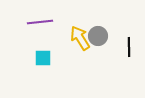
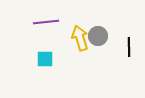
purple line: moved 6 px right
yellow arrow: rotated 15 degrees clockwise
cyan square: moved 2 px right, 1 px down
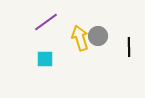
purple line: rotated 30 degrees counterclockwise
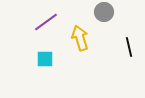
gray circle: moved 6 px right, 24 px up
black line: rotated 12 degrees counterclockwise
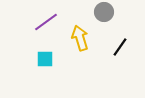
black line: moved 9 px left; rotated 48 degrees clockwise
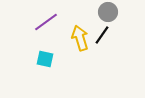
gray circle: moved 4 px right
black line: moved 18 px left, 12 px up
cyan square: rotated 12 degrees clockwise
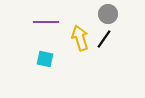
gray circle: moved 2 px down
purple line: rotated 35 degrees clockwise
black line: moved 2 px right, 4 px down
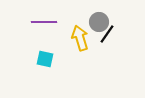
gray circle: moved 9 px left, 8 px down
purple line: moved 2 px left
black line: moved 3 px right, 5 px up
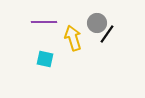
gray circle: moved 2 px left, 1 px down
yellow arrow: moved 7 px left
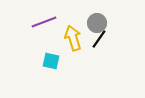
purple line: rotated 20 degrees counterclockwise
black line: moved 8 px left, 5 px down
cyan square: moved 6 px right, 2 px down
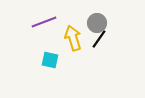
cyan square: moved 1 px left, 1 px up
